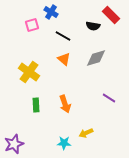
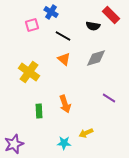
green rectangle: moved 3 px right, 6 px down
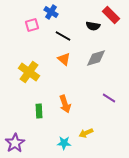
purple star: moved 1 px right, 1 px up; rotated 12 degrees counterclockwise
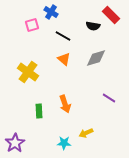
yellow cross: moved 1 px left
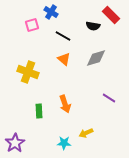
yellow cross: rotated 15 degrees counterclockwise
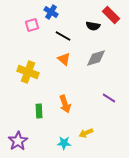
purple star: moved 3 px right, 2 px up
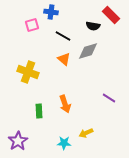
blue cross: rotated 24 degrees counterclockwise
gray diamond: moved 8 px left, 7 px up
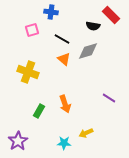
pink square: moved 5 px down
black line: moved 1 px left, 3 px down
green rectangle: rotated 32 degrees clockwise
